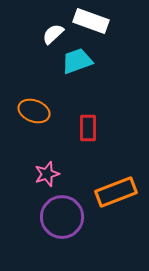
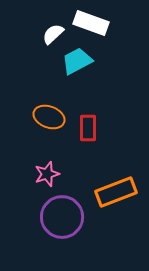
white rectangle: moved 2 px down
cyan trapezoid: rotated 8 degrees counterclockwise
orange ellipse: moved 15 px right, 6 px down
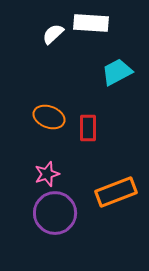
white rectangle: rotated 16 degrees counterclockwise
cyan trapezoid: moved 40 px right, 11 px down
purple circle: moved 7 px left, 4 px up
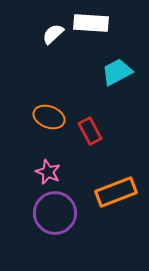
red rectangle: moved 2 px right, 3 px down; rotated 28 degrees counterclockwise
pink star: moved 1 px right, 2 px up; rotated 30 degrees counterclockwise
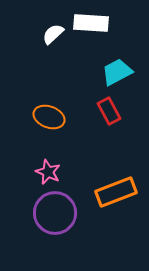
red rectangle: moved 19 px right, 20 px up
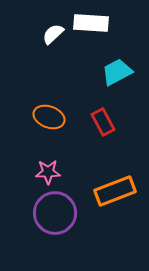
red rectangle: moved 6 px left, 11 px down
pink star: rotated 25 degrees counterclockwise
orange rectangle: moved 1 px left, 1 px up
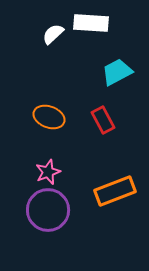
red rectangle: moved 2 px up
pink star: rotated 20 degrees counterclockwise
purple circle: moved 7 px left, 3 px up
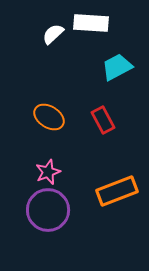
cyan trapezoid: moved 5 px up
orange ellipse: rotated 12 degrees clockwise
orange rectangle: moved 2 px right
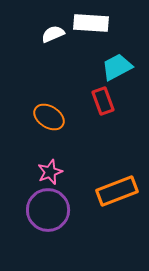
white semicircle: rotated 20 degrees clockwise
red rectangle: moved 19 px up; rotated 8 degrees clockwise
pink star: moved 2 px right
